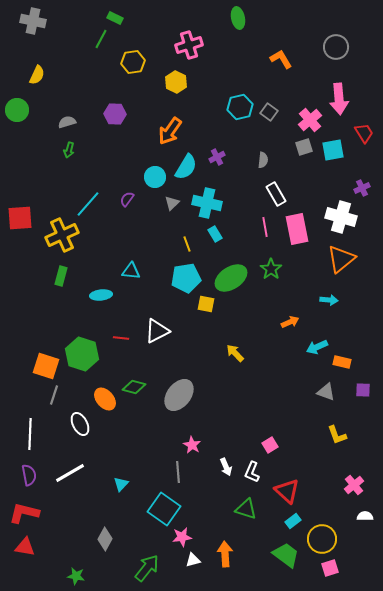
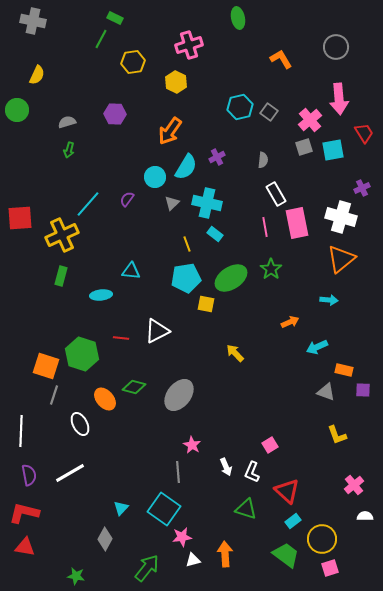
pink rectangle at (297, 229): moved 6 px up
cyan rectangle at (215, 234): rotated 21 degrees counterclockwise
orange rectangle at (342, 362): moved 2 px right, 8 px down
white line at (30, 434): moved 9 px left, 3 px up
cyan triangle at (121, 484): moved 24 px down
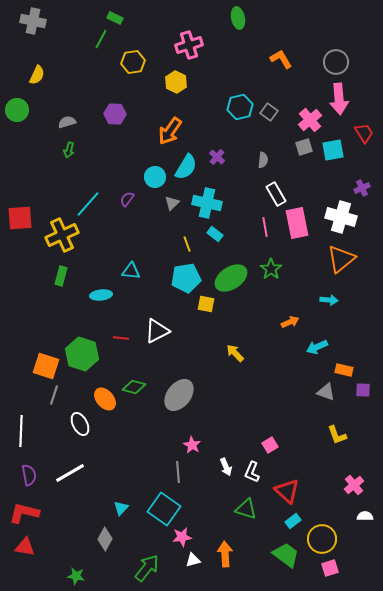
gray circle at (336, 47): moved 15 px down
purple cross at (217, 157): rotated 21 degrees counterclockwise
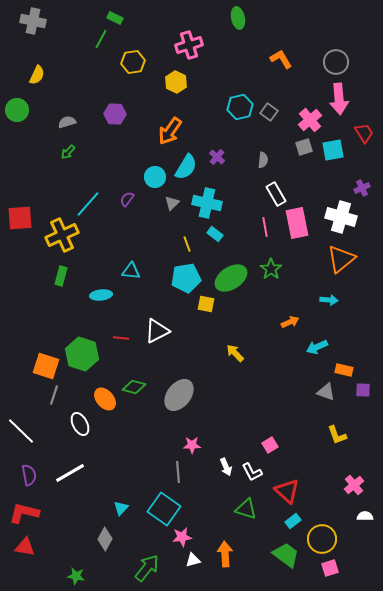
green arrow at (69, 150): moved 1 px left, 2 px down; rotated 28 degrees clockwise
white line at (21, 431): rotated 48 degrees counterclockwise
pink star at (192, 445): rotated 30 degrees counterclockwise
white L-shape at (252, 472): rotated 50 degrees counterclockwise
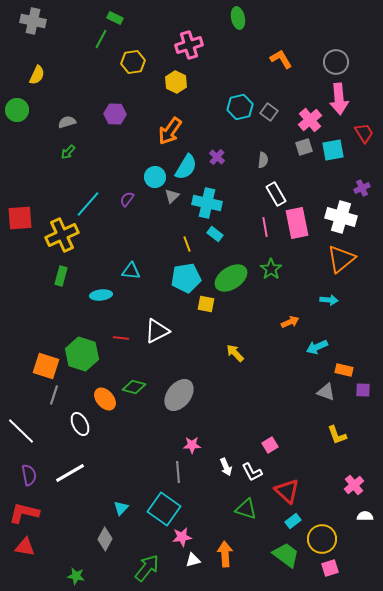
gray triangle at (172, 203): moved 7 px up
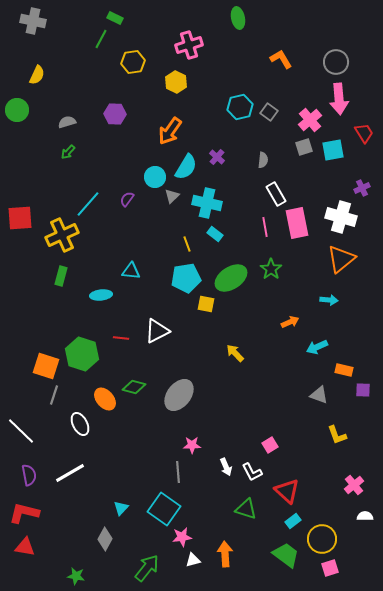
gray triangle at (326, 392): moved 7 px left, 3 px down
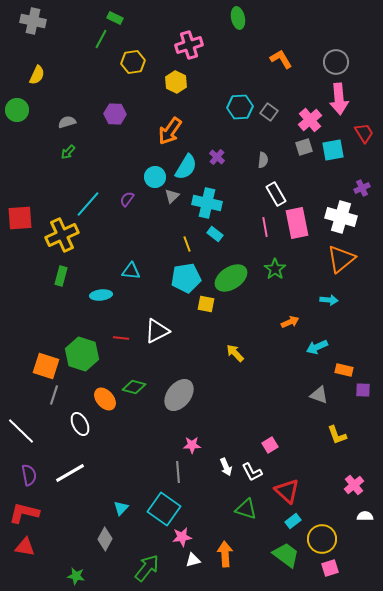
cyan hexagon at (240, 107): rotated 10 degrees clockwise
green star at (271, 269): moved 4 px right
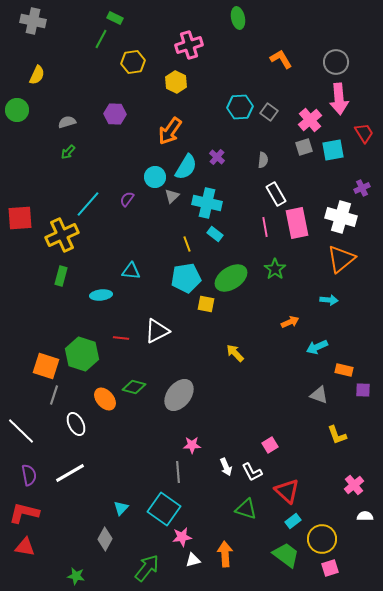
white ellipse at (80, 424): moved 4 px left
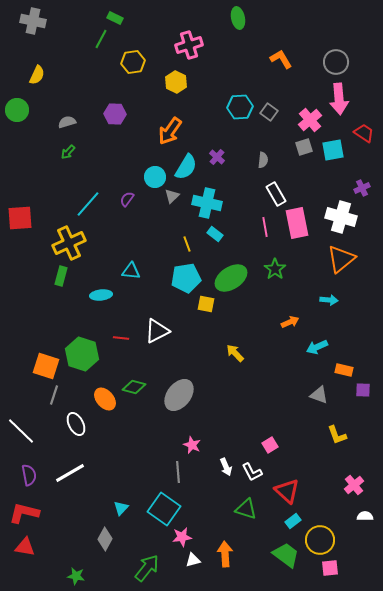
red trapezoid at (364, 133): rotated 25 degrees counterclockwise
yellow cross at (62, 235): moved 7 px right, 8 px down
pink star at (192, 445): rotated 24 degrees clockwise
yellow circle at (322, 539): moved 2 px left, 1 px down
pink square at (330, 568): rotated 12 degrees clockwise
